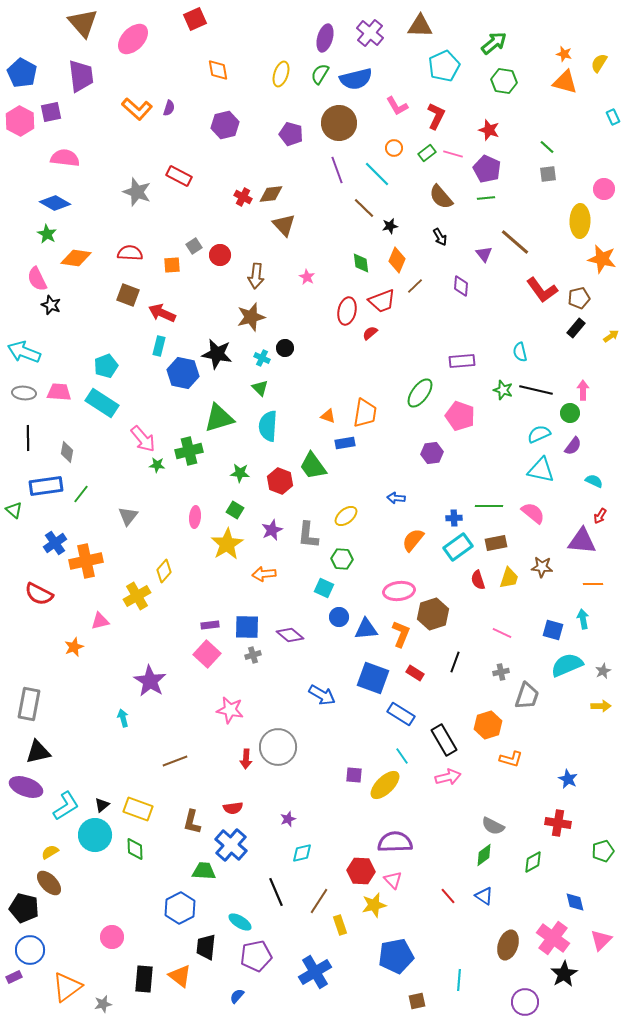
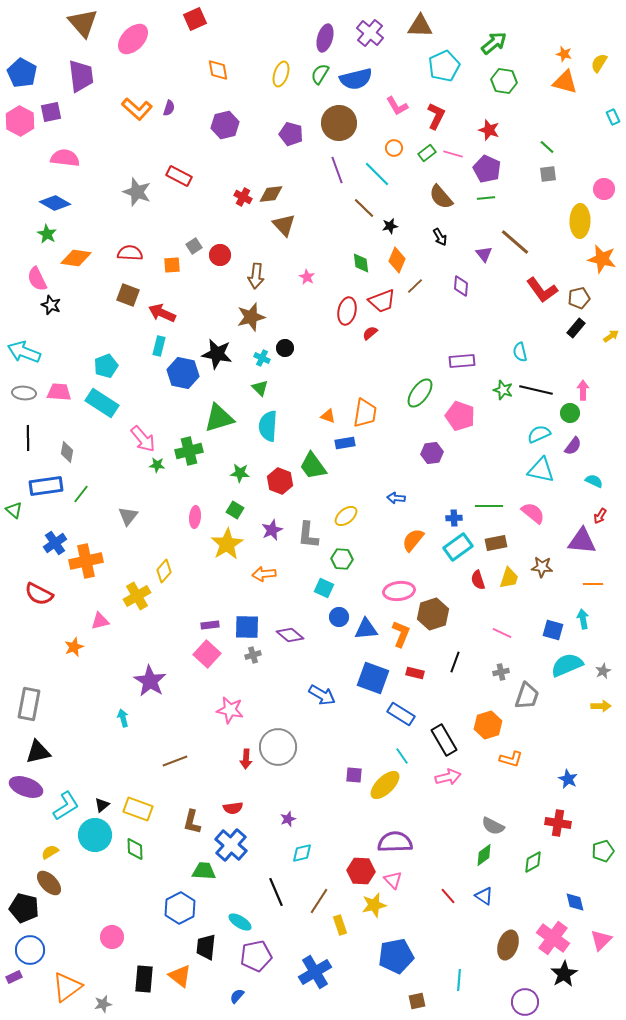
red rectangle at (415, 673): rotated 18 degrees counterclockwise
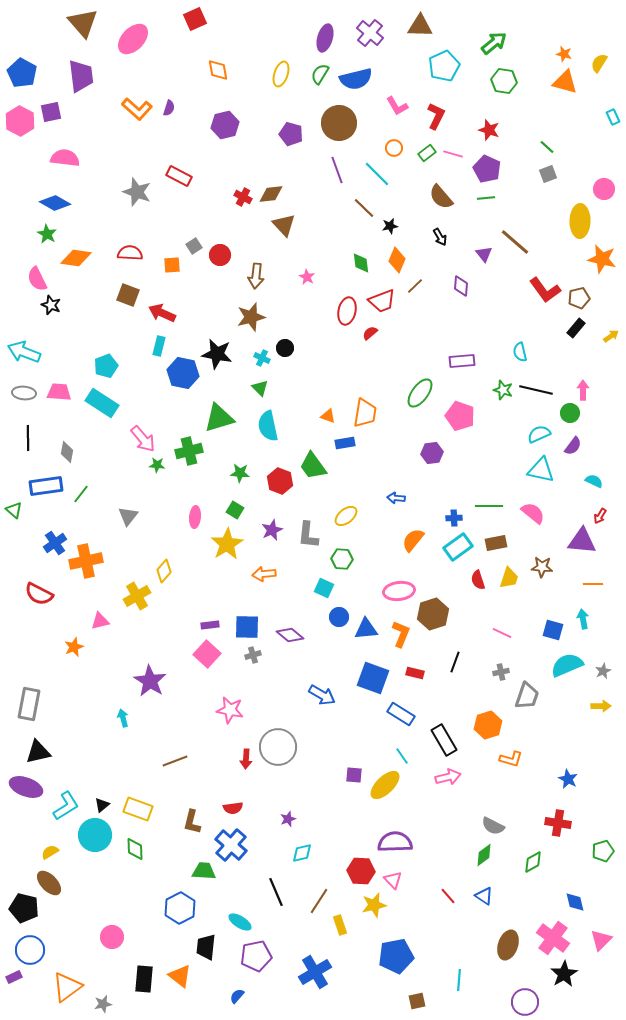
gray square at (548, 174): rotated 12 degrees counterclockwise
red L-shape at (542, 290): moved 3 px right
cyan semicircle at (268, 426): rotated 16 degrees counterclockwise
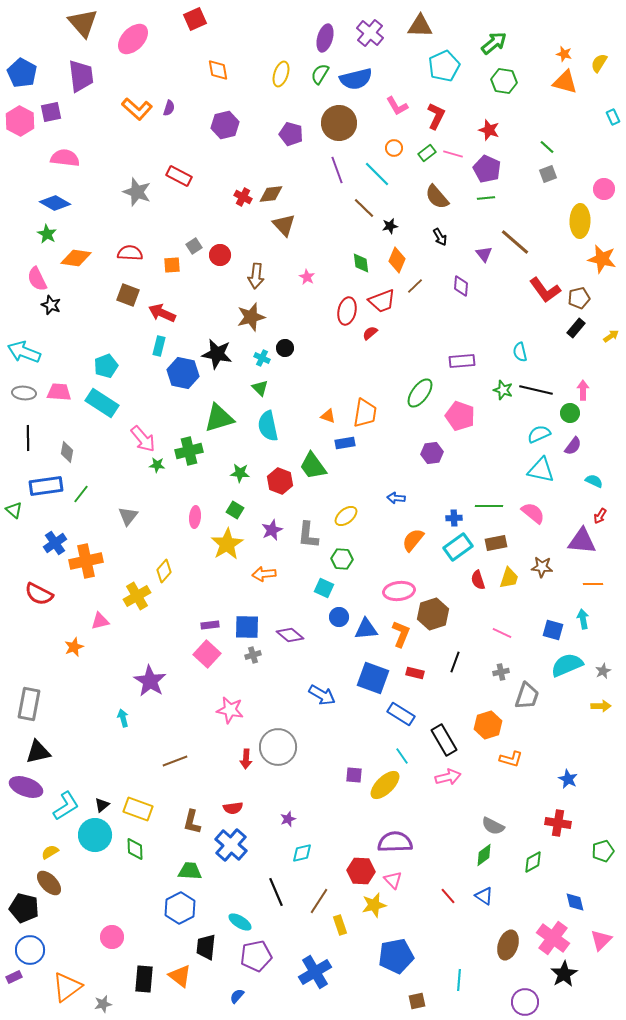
brown semicircle at (441, 197): moved 4 px left
green trapezoid at (204, 871): moved 14 px left
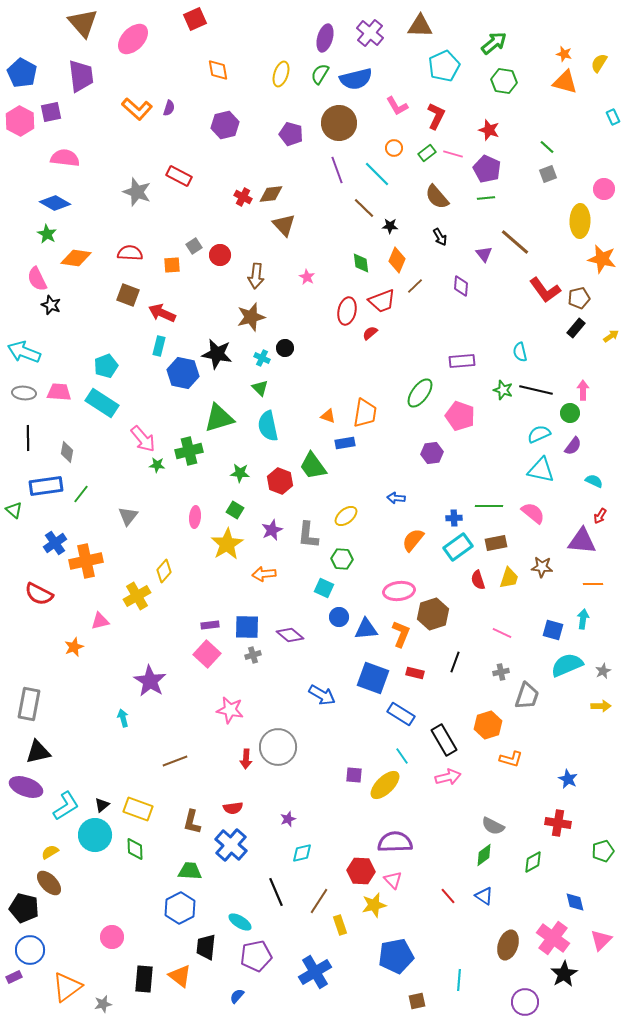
black star at (390, 226): rotated 14 degrees clockwise
cyan arrow at (583, 619): rotated 18 degrees clockwise
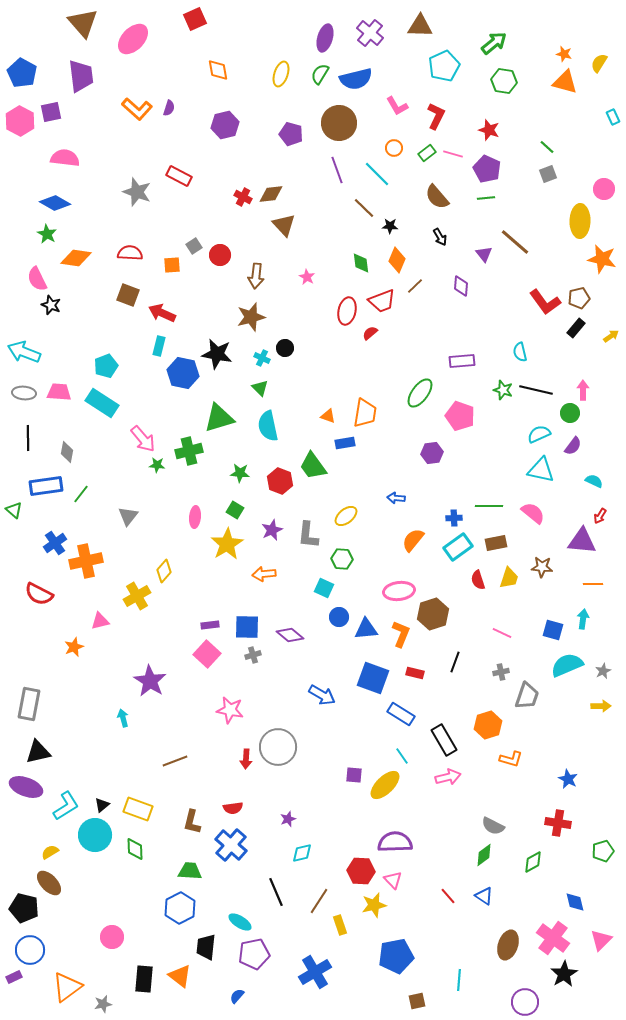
red L-shape at (545, 290): moved 12 px down
purple pentagon at (256, 956): moved 2 px left, 2 px up
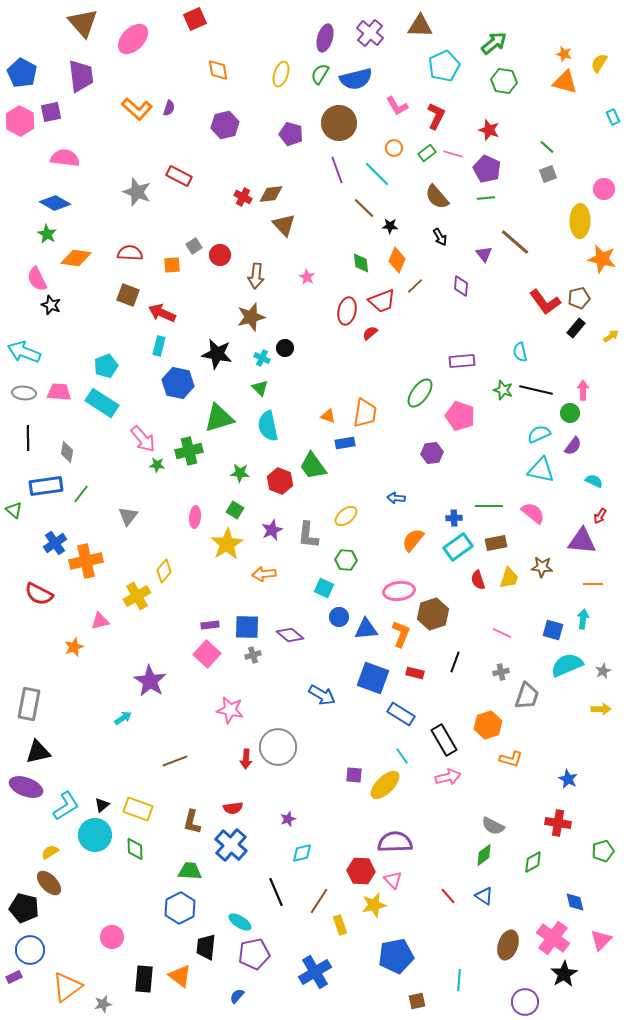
blue hexagon at (183, 373): moved 5 px left, 10 px down
green hexagon at (342, 559): moved 4 px right, 1 px down
yellow arrow at (601, 706): moved 3 px down
cyan arrow at (123, 718): rotated 72 degrees clockwise
